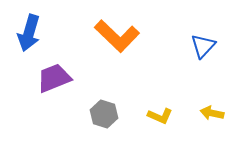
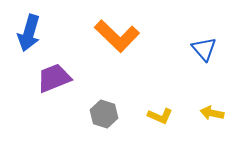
blue triangle: moved 1 px right, 3 px down; rotated 24 degrees counterclockwise
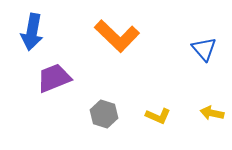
blue arrow: moved 3 px right, 1 px up; rotated 6 degrees counterclockwise
yellow L-shape: moved 2 px left
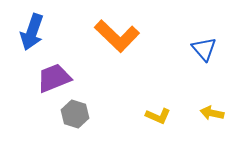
blue arrow: rotated 9 degrees clockwise
gray hexagon: moved 29 px left
